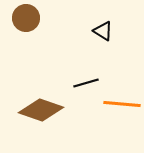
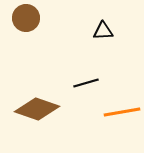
black triangle: rotated 35 degrees counterclockwise
orange line: moved 8 px down; rotated 15 degrees counterclockwise
brown diamond: moved 4 px left, 1 px up
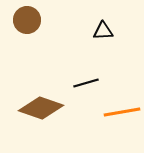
brown circle: moved 1 px right, 2 px down
brown diamond: moved 4 px right, 1 px up
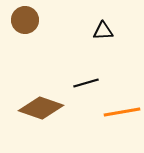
brown circle: moved 2 px left
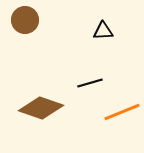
black line: moved 4 px right
orange line: rotated 12 degrees counterclockwise
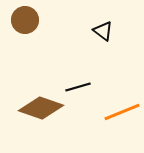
black triangle: rotated 40 degrees clockwise
black line: moved 12 px left, 4 px down
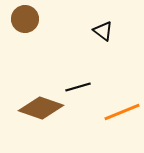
brown circle: moved 1 px up
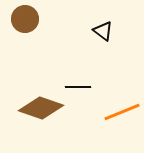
black line: rotated 15 degrees clockwise
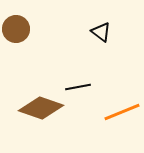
brown circle: moved 9 px left, 10 px down
black triangle: moved 2 px left, 1 px down
black line: rotated 10 degrees counterclockwise
